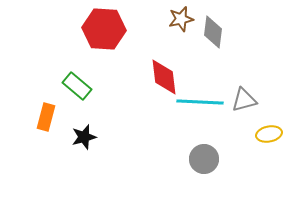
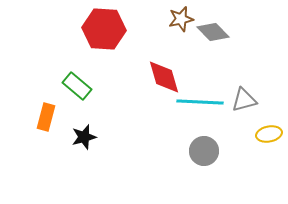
gray diamond: rotated 52 degrees counterclockwise
red diamond: rotated 9 degrees counterclockwise
gray circle: moved 8 px up
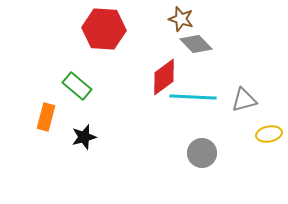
brown star: rotated 30 degrees clockwise
gray diamond: moved 17 px left, 12 px down
red diamond: rotated 69 degrees clockwise
cyan line: moved 7 px left, 5 px up
gray circle: moved 2 px left, 2 px down
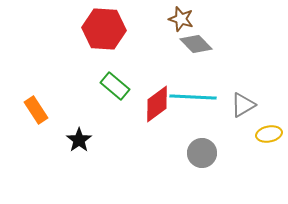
red diamond: moved 7 px left, 27 px down
green rectangle: moved 38 px right
gray triangle: moved 1 px left, 5 px down; rotated 16 degrees counterclockwise
orange rectangle: moved 10 px left, 7 px up; rotated 48 degrees counterclockwise
black star: moved 5 px left, 3 px down; rotated 20 degrees counterclockwise
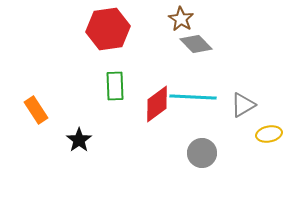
brown star: rotated 15 degrees clockwise
red hexagon: moved 4 px right; rotated 12 degrees counterclockwise
green rectangle: rotated 48 degrees clockwise
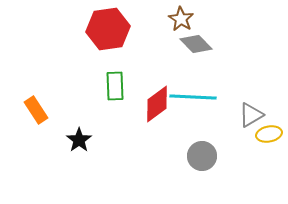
gray triangle: moved 8 px right, 10 px down
gray circle: moved 3 px down
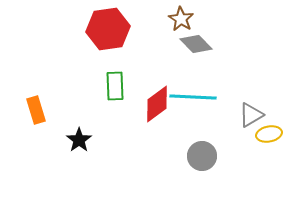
orange rectangle: rotated 16 degrees clockwise
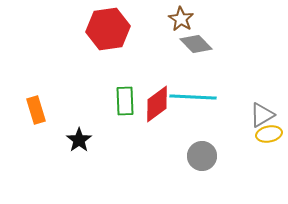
green rectangle: moved 10 px right, 15 px down
gray triangle: moved 11 px right
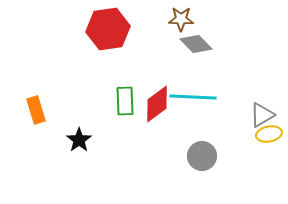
brown star: rotated 30 degrees counterclockwise
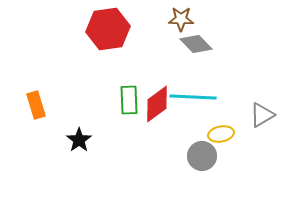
green rectangle: moved 4 px right, 1 px up
orange rectangle: moved 5 px up
yellow ellipse: moved 48 px left
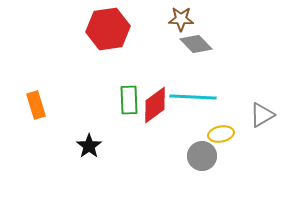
red diamond: moved 2 px left, 1 px down
black star: moved 10 px right, 6 px down
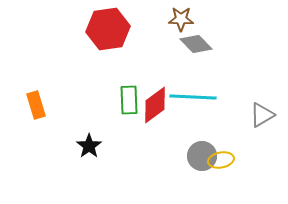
yellow ellipse: moved 26 px down
